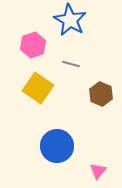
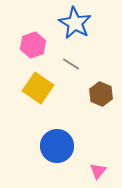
blue star: moved 5 px right, 3 px down
gray line: rotated 18 degrees clockwise
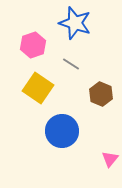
blue star: rotated 12 degrees counterclockwise
blue circle: moved 5 px right, 15 px up
pink triangle: moved 12 px right, 12 px up
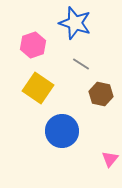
gray line: moved 10 px right
brown hexagon: rotated 10 degrees counterclockwise
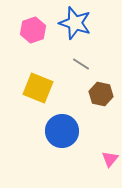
pink hexagon: moved 15 px up
yellow square: rotated 12 degrees counterclockwise
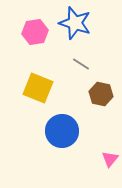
pink hexagon: moved 2 px right, 2 px down; rotated 10 degrees clockwise
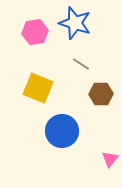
brown hexagon: rotated 15 degrees counterclockwise
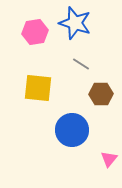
yellow square: rotated 16 degrees counterclockwise
blue circle: moved 10 px right, 1 px up
pink triangle: moved 1 px left
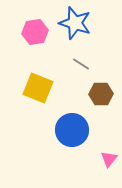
yellow square: rotated 16 degrees clockwise
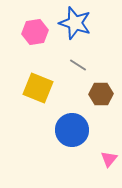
gray line: moved 3 px left, 1 px down
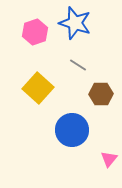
pink hexagon: rotated 10 degrees counterclockwise
yellow square: rotated 20 degrees clockwise
